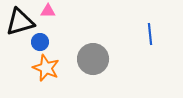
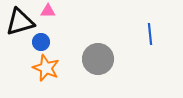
blue circle: moved 1 px right
gray circle: moved 5 px right
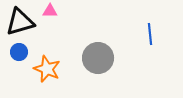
pink triangle: moved 2 px right
blue circle: moved 22 px left, 10 px down
gray circle: moved 1 px up
orange star: moved 1 px right, 1 px down
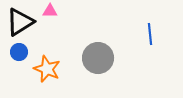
black triangle: rotated 16 degrees counterclockwise
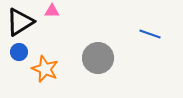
pink triangle: moved 2 px right
blue line: rotated 65 degrees counterclockwise
orange star: moved 2 px left
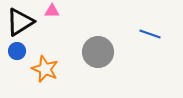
blue circle: moved 2 px left, 1 px up
gray circle: moved 6 px up
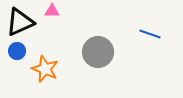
black triangle: rotated 8 degrees clockwise
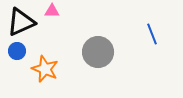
black triangle: moved 1 px right
blue line: moved 2 px right; rotated 50 degrees clockwise
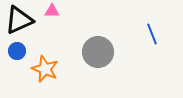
black triangle: moved 2 px left, 2 px up
